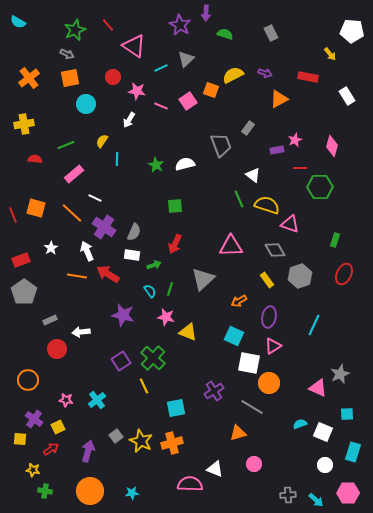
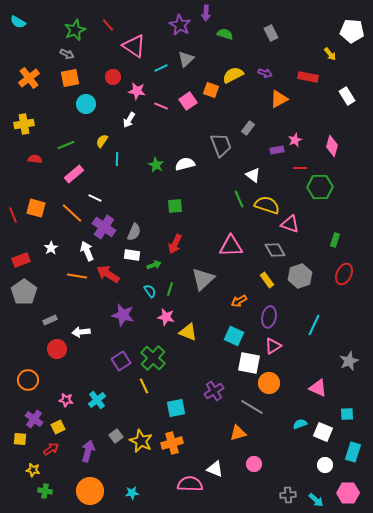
gray star at (340, 374): moved 9 px right, 13 px up
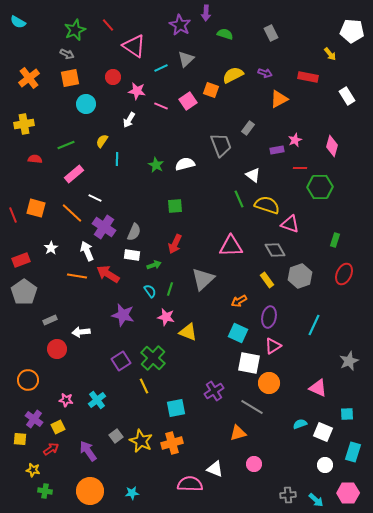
cyan square at (234, 336): moved 4 px right, 3 px up
purple arrow at (88, 451): rotated 50 degrees counterclockwise
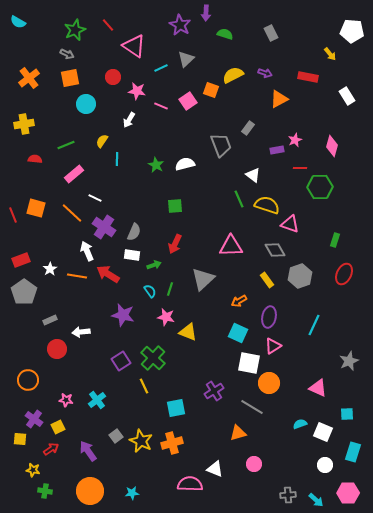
white star at (51, 248): moved 1 px left, 21 px down
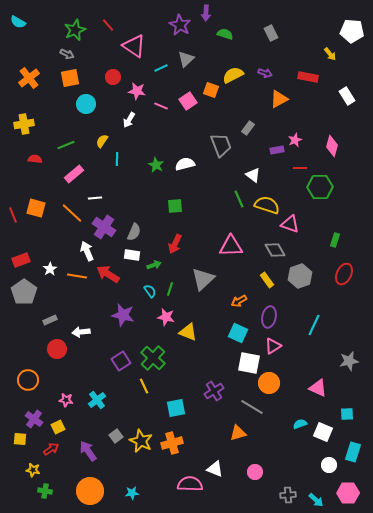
white line at (95, 198): rotated 32 degrees counterclockwise
gray star at (349, 361): rotated 12 degrees clockwise
pink circle at (254, 464): moved 1 px right, 8 px down
white circle at (325, 465): moved 4 px right
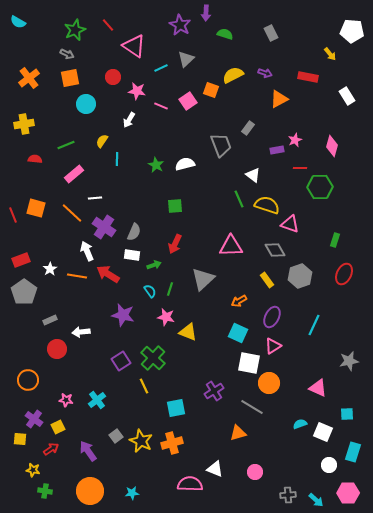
purple ellipse at (269, 317): moved 3 px right; rotated 15 degrees clockwise
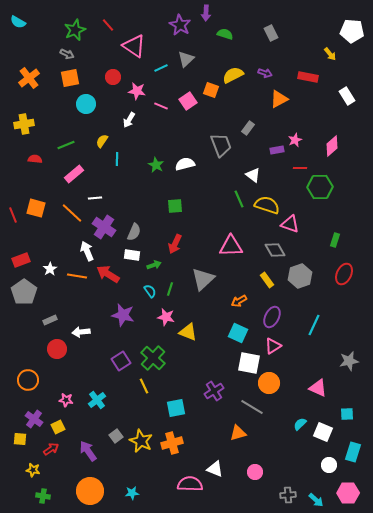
pink diamond at (332, 146): rotated 35 degrees clockwise
cyan semicircle at (300, 424): rotated 24 degrees counterclockwise
green cross at (45, 491): moved 2 px left, 5 px down
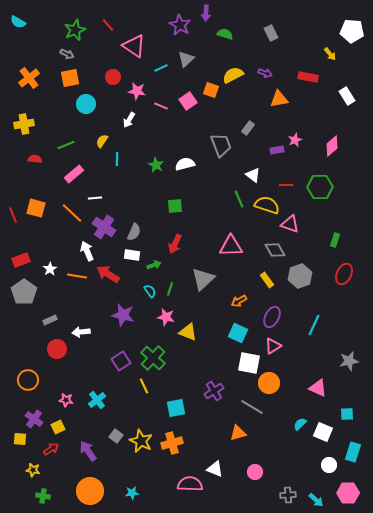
orange triangle at (279, 99): rotated 18 degrees clockwise
red line at (300, 168): moved 14 px left, 17 px down
gray square at (116, 436): rotated 16 degrees counterclockwise
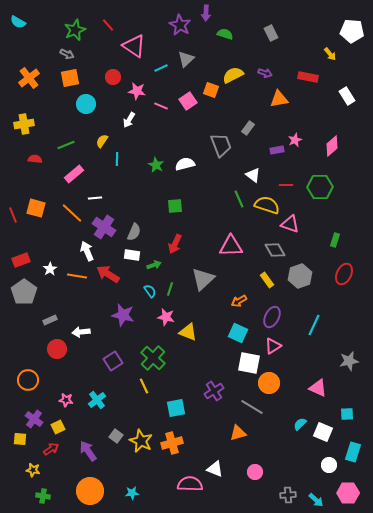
purple square at (121, 361): moved 8 px left
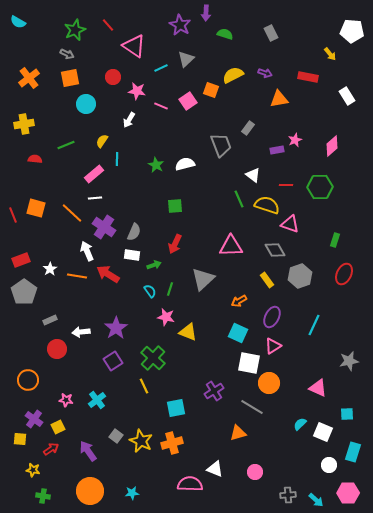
pink rectangle at (74, 174): moved 20 px right
purple star at (123, 315): moved 7 px left, 13 px down; rotated 25 degrees clockwise
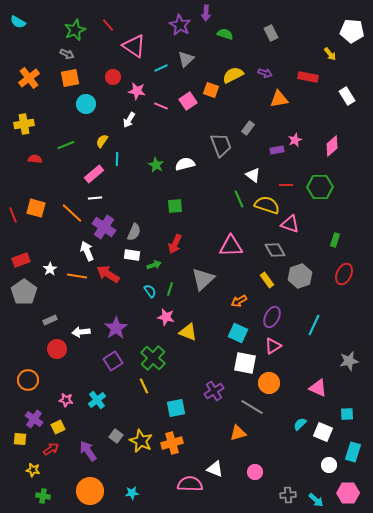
white square at (249, 363): moved 4 px left
